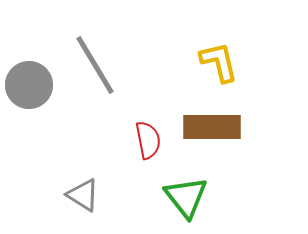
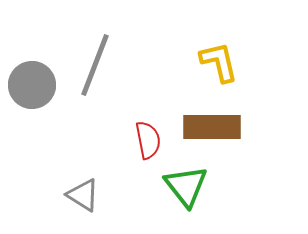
gray line: rotated 52 degrees clockwise
gray circle: moved 3 px right
green triangle: moved 11 px up
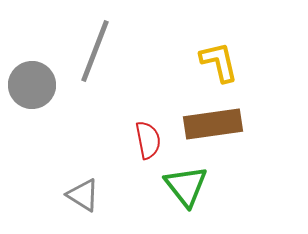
gray line: moved 14 px up
brown rectangle: moved 1 px right, 3 px up; rotated 8 degrees counterclockwise
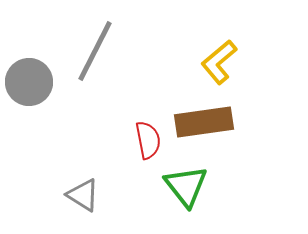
gray line: rotated 6 degrees clockwise
yellow L-shape: rotated 117 degrees counterclockwise
gray circle: moved 3 px left, 3 px up
brown rectangle: moved 9 px left, 2 px up
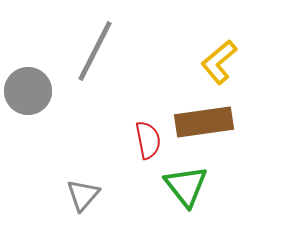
gray circle: moved 1 px left, 9 px down
gray triangle: rotated 39 degrees clockwise
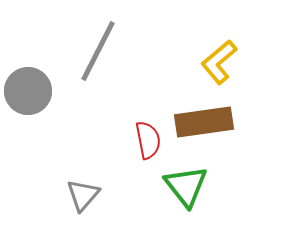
gray line: moved 3 px right
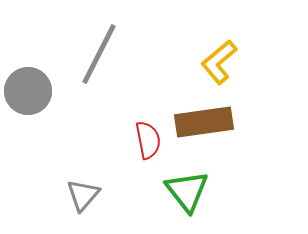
gray line: moved 1 px right, 3 px down
green triangle: moved 1 px right, 5 px down
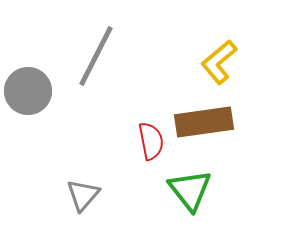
gray line: moved 3 px left, 2 px down
red semicircle: moved 3 px right, 1 px down
green triangle: moved 3 px right, 1 px up
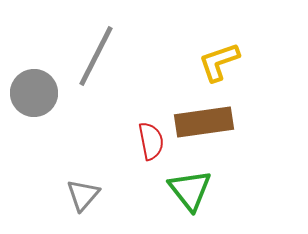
yellow L-shape: rotated 21 degrees clockwise
gray circle: moved 6 px right, 2 px down
